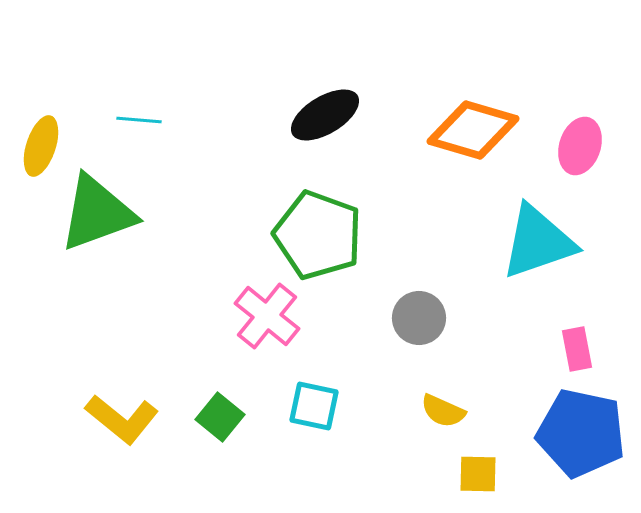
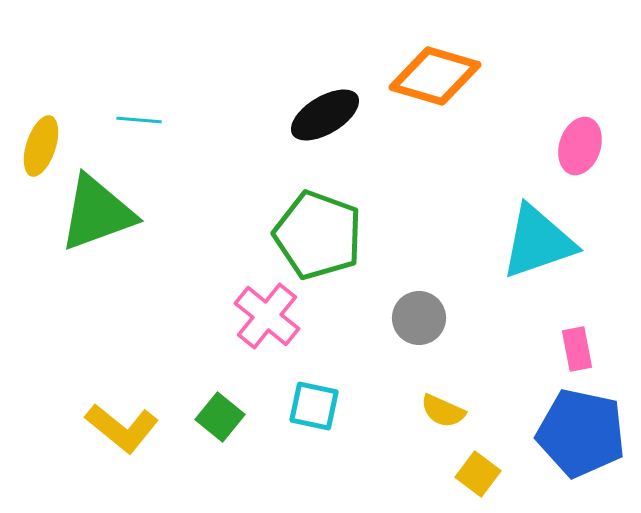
orange diamond: moved 38 px left, 54 px up
yellow L-shape: moved 9 px down
yellow square: rotated 36 degrees clockwise
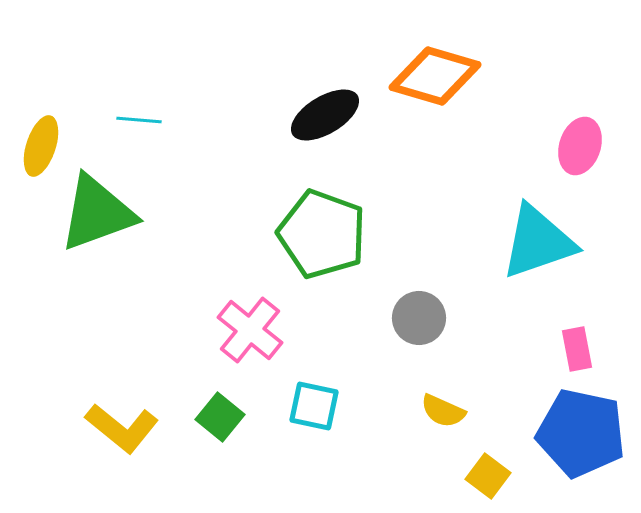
green pentagon: moved 4 px right, 1 px up
pink cross: moved 17 px left, 14 px down
yellow square: moved 10 px right, 2 px down
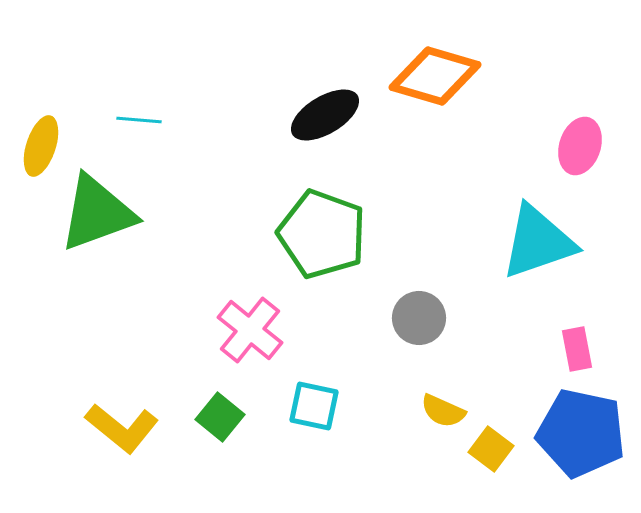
yellow square: moved 3 px right, 27 px up
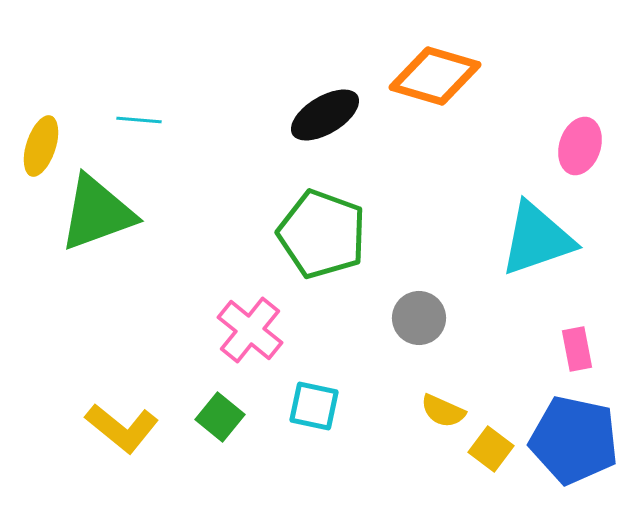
cyan triangle: moved 1 px left, 3 px up
blue pentagon: moved 7 px left, 7 px down
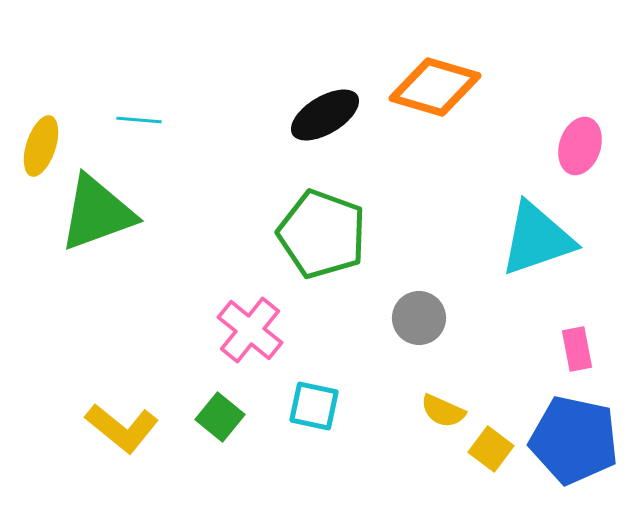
orange diamond: moved 11 px down
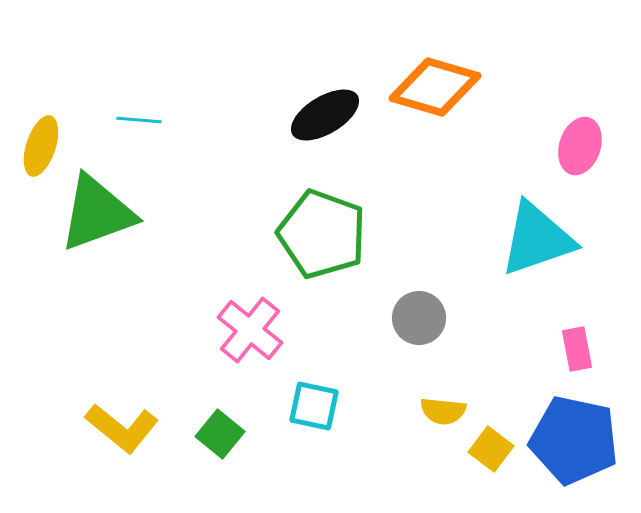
yellow semicircle: rotated 18 degrees counterclockwise
green square: moved 17 px down
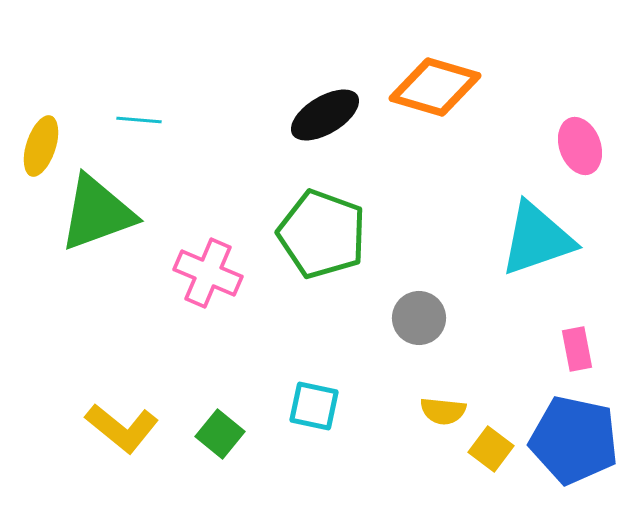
pink ellipse: rotated 38 degrees counterclockwise
pink cross: moved 42 px left, 57 px up; rotated 16 degrees counterclockwise
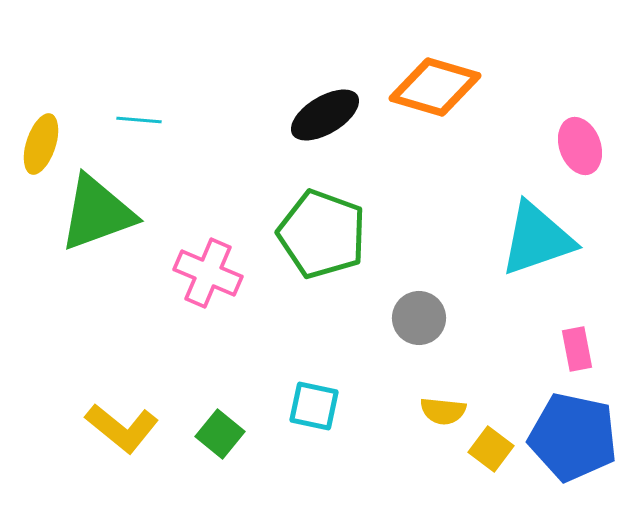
yellow ellipse: moved 2 px up
blue pentagon: moved 1 px left, 3 px up
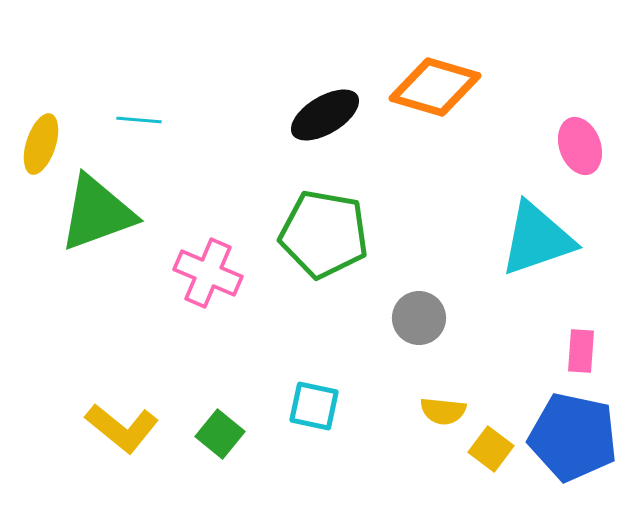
green pentagon: moved 2 px right; rotated 10 degrees counterclockwise
pink rectangle: moved 4 px right, 2 px down; rotated 15 degrees clockwise
